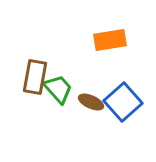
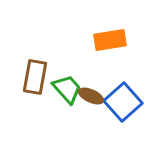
green trapezoid: moved 9 px right
brown ellipse: moved 6 px up
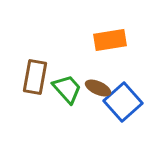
brown ellipse: moved 7 px right, 8 px up
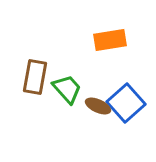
brown ellipse: moved 18 px down
blue square: moved 3 px right, 1 px down
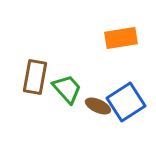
orange rectangle: moved 11 px right, 2 px up
blue square: moved 1 px up; rotated 9 degrees clockwise
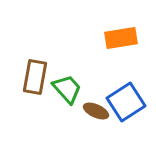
brown ellipse: moved 2 px left, 5 px down
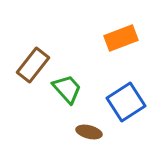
orange rectangle: rotated 12 degrees counterclockwise
brown rectangle: moved 2 px left, 12 px up; rotated 28 degrees clockwise
brown ellipse: moved 7 px left, 21 px down; rotated 10 degrees counterclockwise
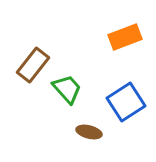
orange rectangle: moved 4 px right, 1 px up
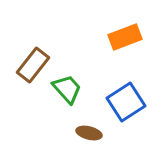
brown ellipse: moved 1 px down
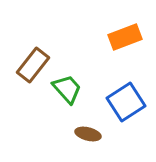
brown ellipse: moved 1 px left, 1 px down
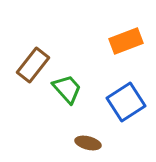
orange rectangle: moved 1 px right, 4 px down
brown ellipse: moved 9 px down
